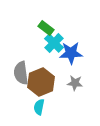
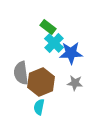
green rectangle: moved 2 px right, 1 px up
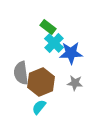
cyan semicircle: rotated 28 degrees clockwise
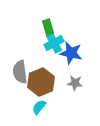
green rectangle: rotated 35 degrees clockwise
cyan cross: rotated 18 degrees clockwise
blue star: rotated 15 degrees clockwise
gray semicircle: moved 1 px left, 1 px up
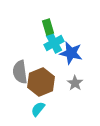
gray star: rotated 28 degrees clockwise
cyan semicircle: moved 1 px left, 2 px down
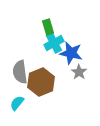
gray star: moved 4 px right, 11 px up
cyan semicircle: moved 21 px left, 6 px up
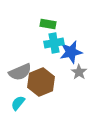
green rectangle: moved 3 px up; rotated 63 degrees counterclockwise
cyan cross: rotated 18 degrees clockwise
blue star: moved 1 px up; rotated 25 degrees counterclockwise
gray semicircle: rotated 105 degrees counterclockwise
cyan semicircle: moved 1 px right
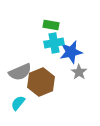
green rectangle: moved 3 px right, 1 px down
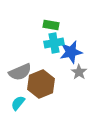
brown hexagon: moved 2 px down
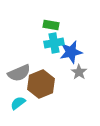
gray semicircle: moved 1 px left, 1 px down
cyan semicircle: rotated 14 degrees clockwise
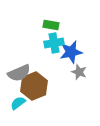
gray star: rotated 14 degrees counterclockwise
brown hexagon: moved 7 px left, 2 px down
